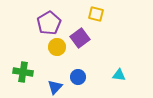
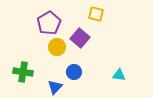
purple square: rotated 12 degrees counterclockwise
blue circle: moved 4 px left, 5 px up
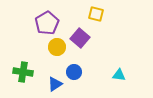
purple pentagon: moved 2 px left
blue triangle: moved 3 px up; rotated 14 degrees clockwise
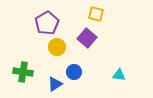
purple square: moved 7 px right
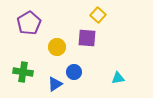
yellow square: moved 2 px right, 1 px down; rotated 28 degrees clockwise
purple pentagon: moved 18 px left
purple square: rotated 36 degrees counterclockwise
cyan triangle: moved 1 px left, 3 px down; rotated 16 degrees counterclockwise
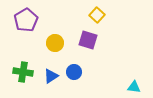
yellow square: moved 1 px left
purple pentagon: moved 3 px left, 3 px up
purple square: moved 1 px right, 2 px down; rotated 12 degrees clockwise
yellow circle: moved 2 px left, 4 px up
cyan triangle: moved 16 px right, 9 px down; rotated 16 degrees clockwise
blue triangle: moved 4 px left, 8 px up
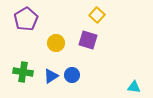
purple pentagon: moved 1 px up
yellow circle: moved 1 px right
blue circle: moved 2 px left, 3 px down
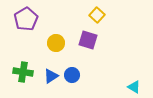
cyan triangle: rotated 24 degrees clockwise
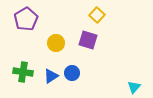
blue circle: moved 2 px up
cyan triangle: rotated 40 degrees clockwise
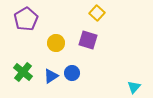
yellow square: moved 2 px up
green cross: rotated 30 degrees clockwise
